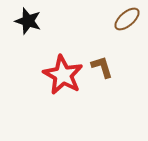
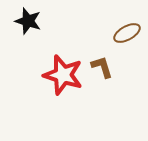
brown ellipse: moved 14 px down; rotated 12 degrees clockwise
red star: rotated 12 degrees counterclockwise
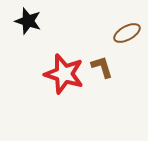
red star: moved 1 px right, 1 px up
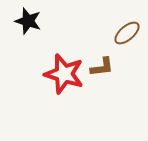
brown ellipse: rotated 12 degrees counterclockwise
brown L-shape: rotated 100 degrees clockwise
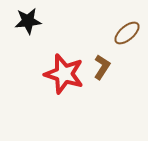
black star: rotated 24 degrees counterclockwise
brown L-shape: rotated 50 degrees counterclockwise
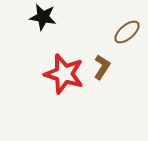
black star: moved 15 px right, 4 px up; rotated 16 degrees clockwise
brown ellipse: moved 1 px up
